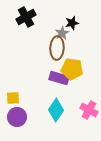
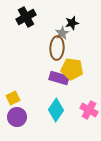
yellow square: rotated 24 degrees counterclockwise
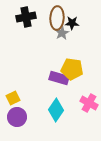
black cross: rotated 18 degrees clockwise
black star: rotated 16 degrees clockwise
brown ellipse: moved 30 px up
pink cross: moved 7 px up
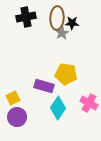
yellow pentagon: moved 6 px left, 5 px down
purple rectangle: moved 15 px left, 8 px down
cyan diamond: moved 2 px right, 2 px up
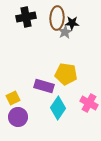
gray star: moved 3 px right, 1 px up
purple circle: moved 1 px right
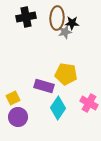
gray star: rotated 16 degrees clockwise
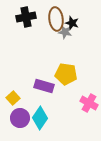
brown ellipse: moved 1 px left, 1 px down; rotated 10 degrees counterclockwise
black star: rotated 16 degrees clockwise
gray star: rotated 24 degrees clockwise
yellow square: rotated 16 degrees counterclockwise
cyan diamond: moved 18 px left, 10 px down
purple circle: moved 2 px right, 1 px down
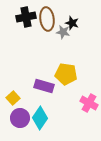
brown ellipse: moved 9 px left
gray star: moved 2 px left
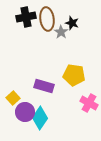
gray star: moved 2 px left; rotated 24 degrees clockwise
yellow pentagon: moved 8 px right, 1 px down
purple circle: moved 5 px right, 6 px up
